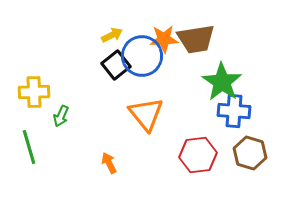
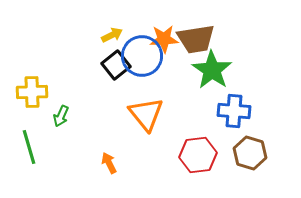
green star: moved 10 px left, 12 px up
yellow cross: moved 2 px left
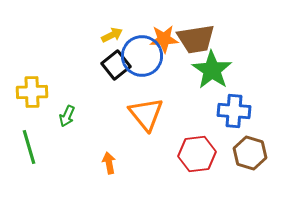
green arrow: moved 6 px right
red hexagon: moved 1 px left, 1 px up
orange arrow: rotated 15 degrees clockwise
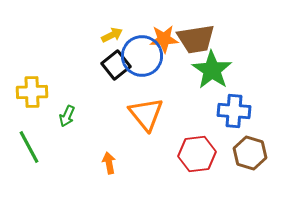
green line: rotated 12 degrees counterclockwise
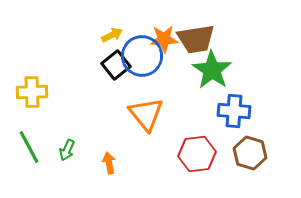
green arrow: moved 34 px down
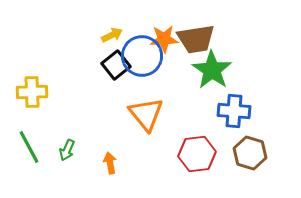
orange arrow: moved 1 px right
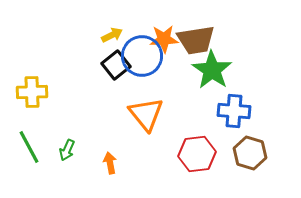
brown trapezoid: moved 1 px down
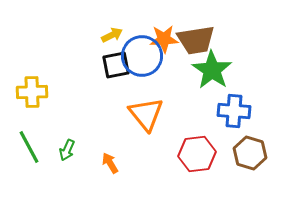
black square: rotated 28 degrees clockwise
orange arrow: rotated 20 degrees counterclockwise
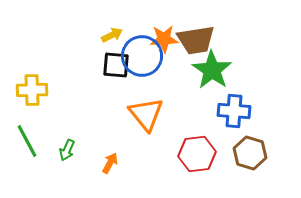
black square: rotated 16 degrees clockwise
yellow cross: moved 2 px up
green line: moved 2 px left, 6 px up
orange arrow: rotated 60 degrees clockwise
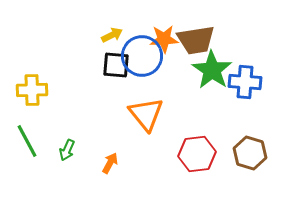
blue cross: moved 11 px right, 29 px up
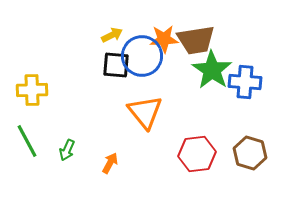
orange triangle: moved 1 px left, 2 px up
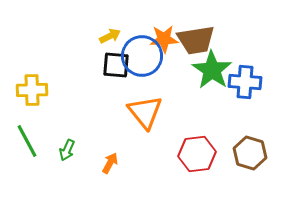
yellow arrow: moved 2 px left, 1 px down
